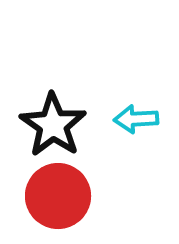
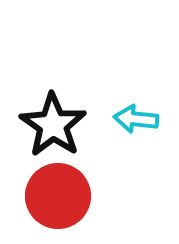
cyan arrow: rotated 9 degrees clockwise
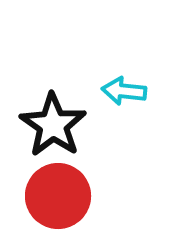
cyan arrow: moved 12 px left, 28 px up
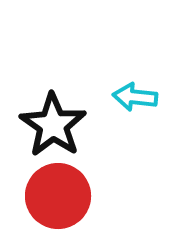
cyan arrow: moved 11 px right, 6 px down
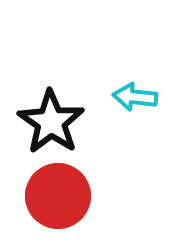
black star: moved 2 px left, 3 px up
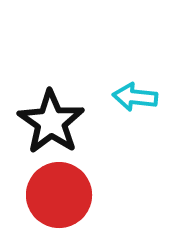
red circle: moved 1 px right, 1 px up
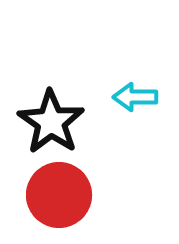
cyan arrow: rotated 6 degrees counterclockwise
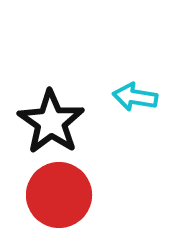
cyan arrow: rotated 9 degrees clockwise
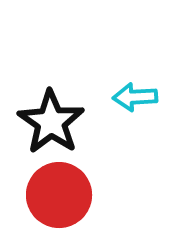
cyan arrow: rotated 12 degrees counterclockwise
